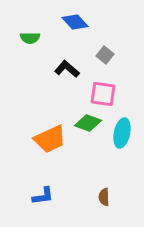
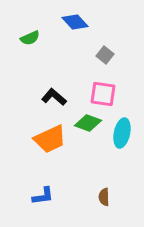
green semicircle: rotated 24 degrees counterclockwise
black L-shape: moved 13 px left, 28 px down
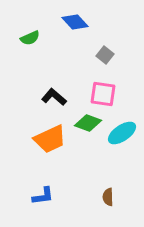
cyan ellipse: rotated 44 degrees clockwise
brown semicircle: moved 4 px right
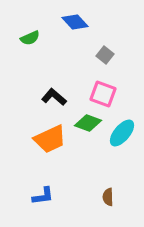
pink square: rotated 12 degrees clockwise
cyan ellipse: rotated 16 degrees counterclockwise
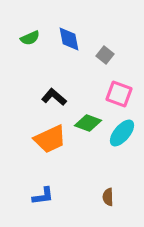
blue diamond: moved 6 px left, 17 px down; rotated 32 degrees clockwise
pink square: moved 16 px right
